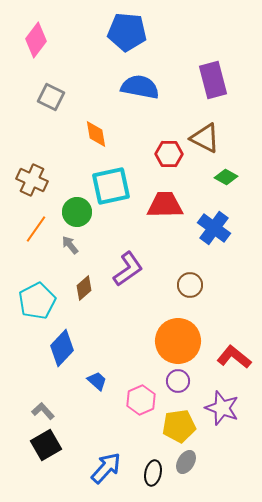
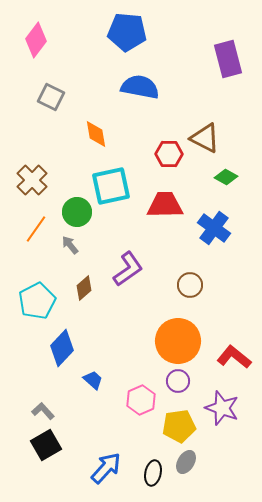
purple rectangle: moved 15 px right, 21 px up
brown cross: rotated 20 degrees clockwise
blue trapezoid: moved 4 px left, 1 px up
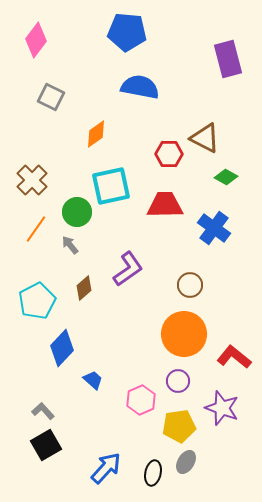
orange diamond: rotated 64 degrees clockwise
orange circle: moved 6 px right, 7 px up
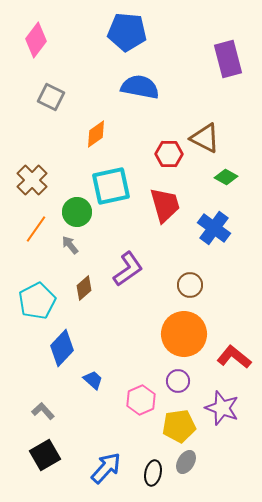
red trapezoid: rotated 75 degrees clockwise
black square: moved 1 px left, 10 px down
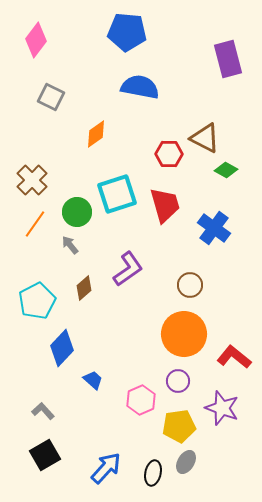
green diamond: moved 7 px up
cyan square: moved 6 px right, 8 px down; rotated 6 degrees counterclockwise
orange line: moved 1 px left, 5 px up
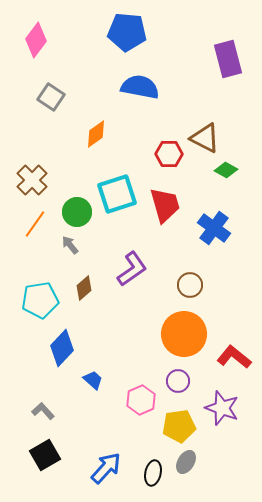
gray square: rotated 8 degrees clockwise
purple L-shape: moved 4 px right
cyan pentagon: moved 3 px right, 1 px up; rotated 18 degrees clockwise
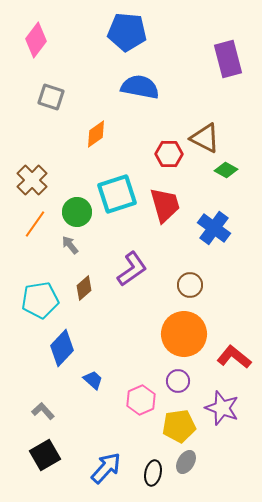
gray square: rotated 16 degrees counterclockwise
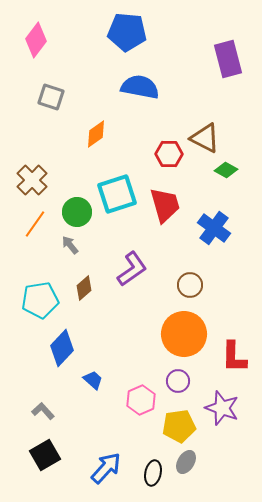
red L-shape: rotated 128 degrees counterclockwise
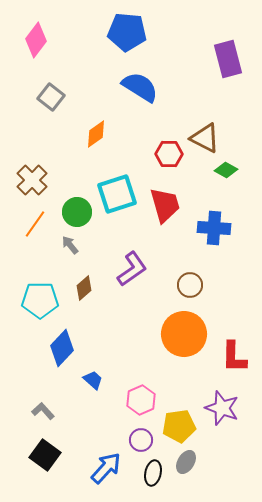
blue semicircle: rotated 21 degrees clockwise
gray square: rotated 20 degrees clockwise
blue cross: rotated 32 degrees counterclockwise
cyan pentagon: rotated 9 degrees clockwise
purple circle: moved 37 px left, 59 px down
black square: rotated 24 degrees counterclockwise
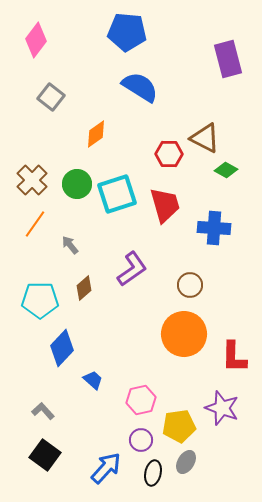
green circle: moved 28 px up
pink hexagon: rotated 12 degrees clockwise
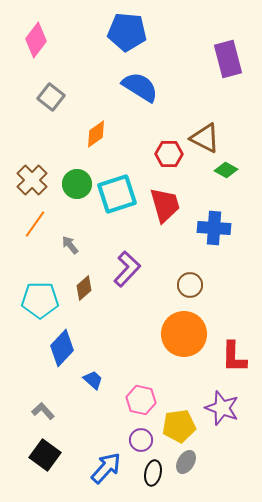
purple L-shape: moved 5 px left; rotated 12 degrees counterclockwise
pink hexagon: rotated 24 degrees clockwise
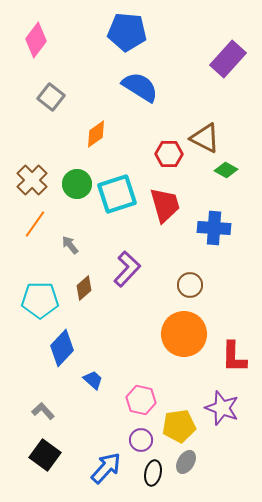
purple rectangle: rotated 57 degrees clockwise
